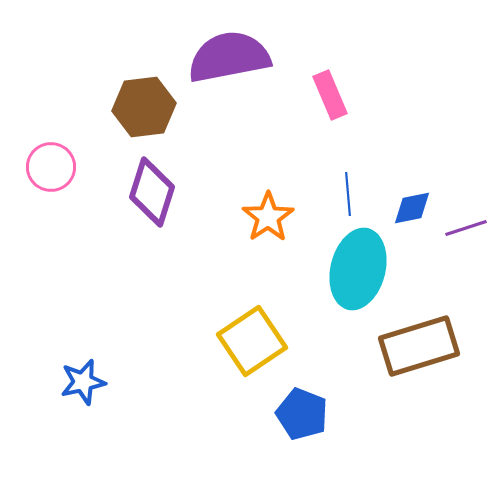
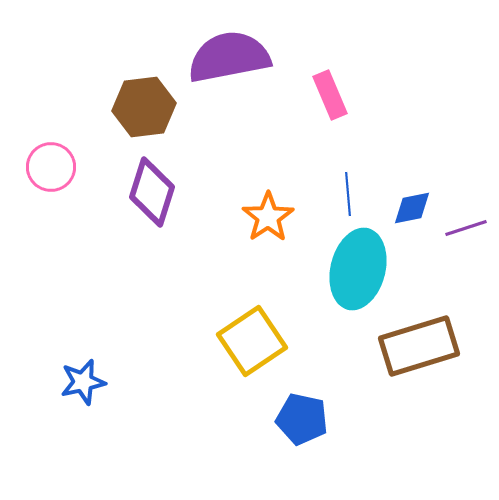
blue pentagon: moved 5 px down; rotated 9 degrees counterclockwise
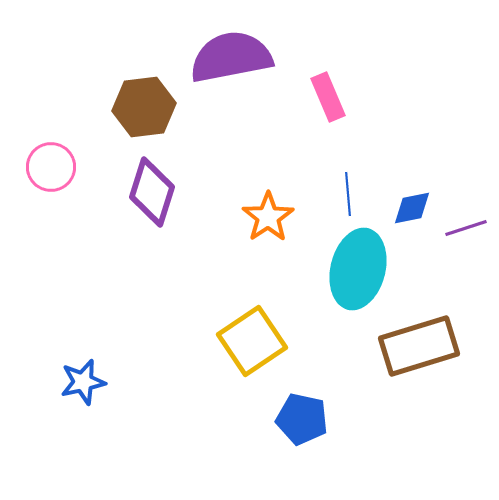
purple semicircle: moved 2 px right
pink rectangle: moved 2 px left, 2 px down
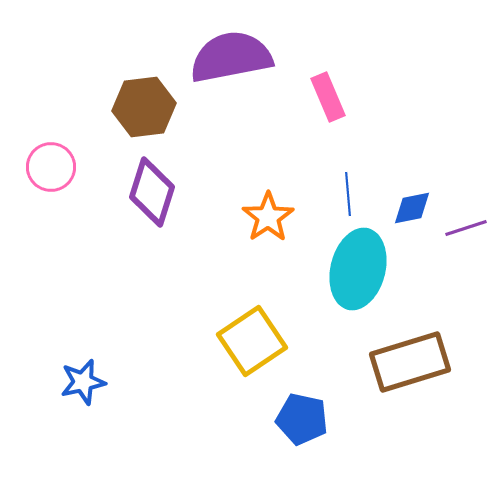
brown rectangle: moved 9 px left, 16 px down
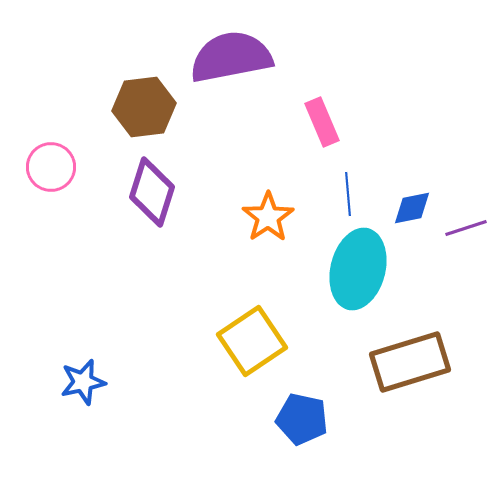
pink rectangle: moved 6 px left, 25 px down
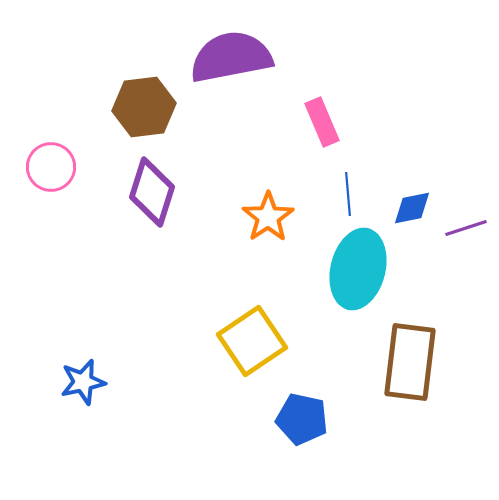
brown rectangle: rotated 66 degrees counterclockwise
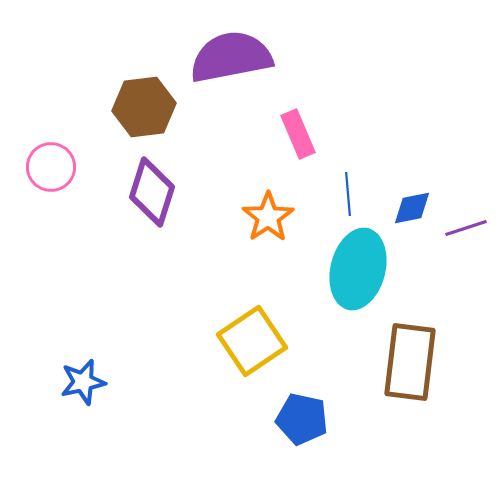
pink rectangle: moved 24 px left, 12 px down
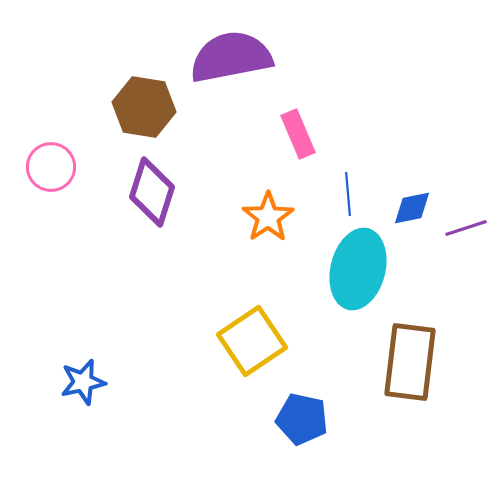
brown hexagon: rotated 16 degrees clockwise
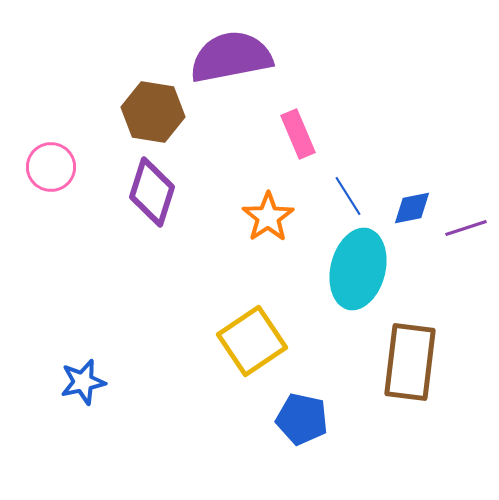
brown hexagon: moved 9 px right, 5 px down
blue line: moved 2 px down; rotated 27 degrees counterclockwise
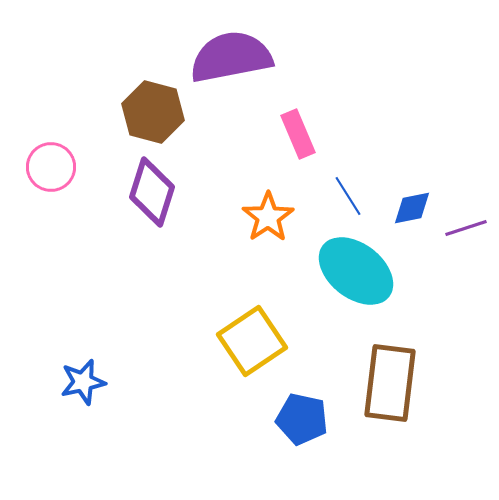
brown hexagon: rotated 6 degrees clockwise
cyan ellipse: moved 2 px left, 2 px down; rotated 66 degrees counterclockwise
brown rectangle: moved 20 px left, 21 px down
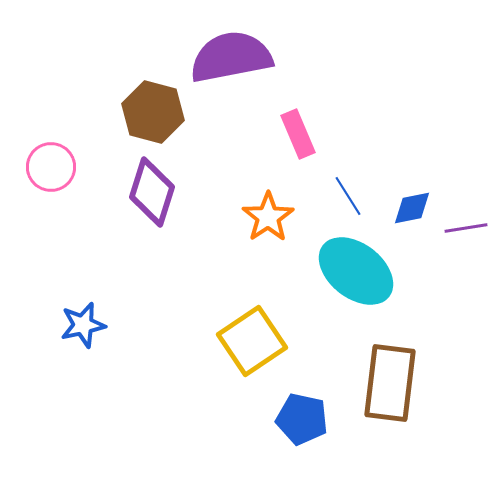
purple line: rotated 9 degrees clockwise
blue star: moved 57 px up
